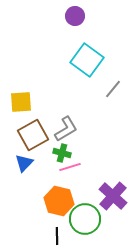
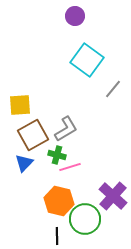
yellow square: moved 1 px left, 3 px down
green cross: moved 5 px left, 2 px down
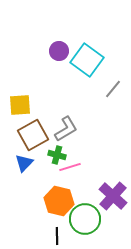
purple circle: moved 16 px left, 35 px down
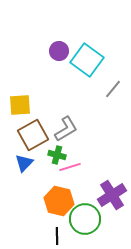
purple cross: moved 1 px left, 1 px up; rotated 16 degrees clockwise
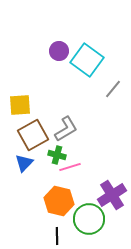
green circle: moved 4 px right
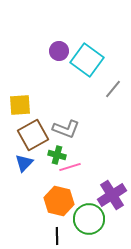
gray L-shape: rotated 52 degrees clockwise
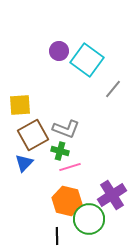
green cross: moved 3 px right, 4 px up
orange hexagon: moved 8 px right
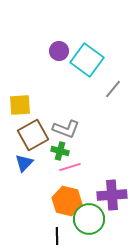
purple cross: rotated 28 degrees clockwise
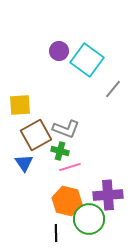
brown square: moved 3 px right
blue triangle: rotated 18 degrees counterclockwise
purple cross: moved 4 px left
black line: moved 1 px left, 3 px up
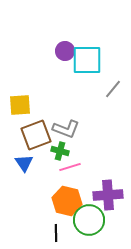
purple circle: moved 6 px right
cyan square: rotated 36 degrees counterclockwise
brown square: rotated 8 degrees clockwise
green circle: moved 1 px down
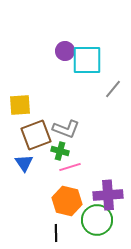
green circle: moved 8 px right
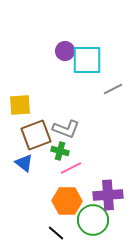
gray line: rotated 24 degrees clockwise
blue triangle: rotated 18 degrees counterclockwise
pink line: moved 1 px right, 1 px down; rotated 10 degrees counterclockwise
orange hexagon: rotated 12 degrees counterclockwise
green circle: moved 4 px left
black line: rotated 48 degrees counterclockwise
